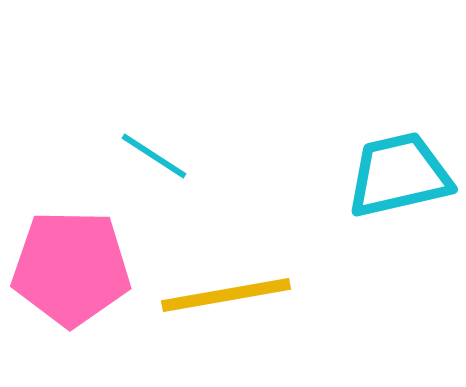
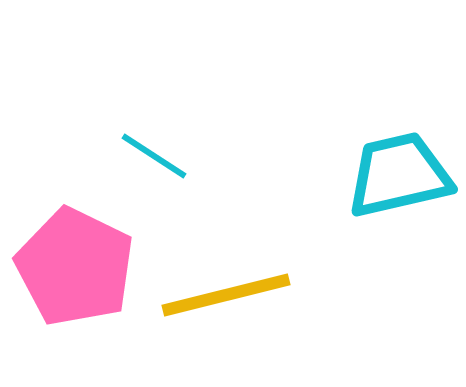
pink pentagon: moved 4 px right, 1 px up; rotated 25 degrees clockwise
yellow line: rotated 4 degrees counterclockwise
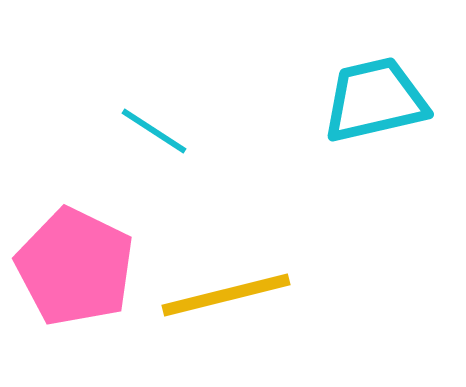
cyan line: moved 25 px up
cyan trapezoid: moved 24 px left, 75 px up
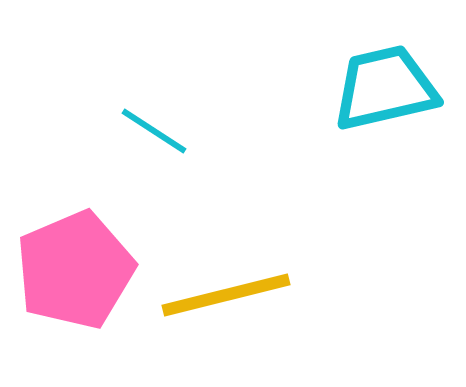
cyan trapezoid: moved 10 px right, 12 px up
pink pentagon: moved 3 px down; rotated 23 degrees clockwise
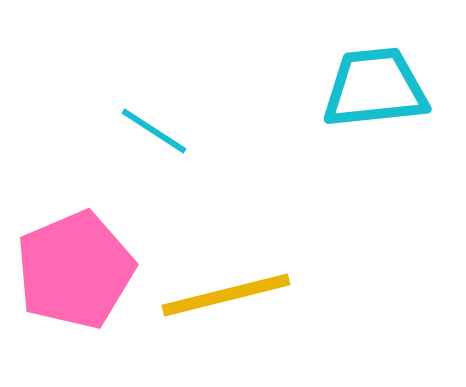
cyan trapezoid: moved 10 px left; rotated 7 degrees clockwise
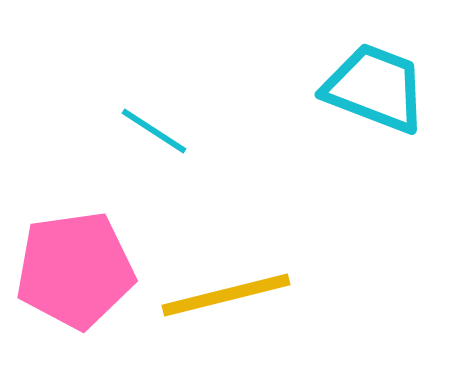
cyan trapezoid: rotated 27 degrees clockwise
pink pentagon: rotated 15 degrees clockwise
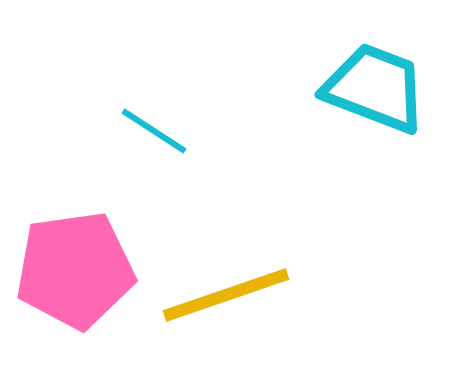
yellow line: rotated 5 degrees counterclockwise
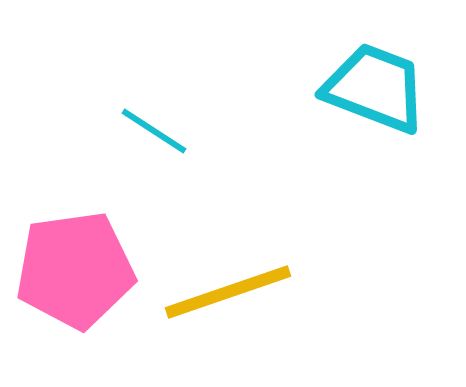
yellow line: moved 2 px right, 3 px up
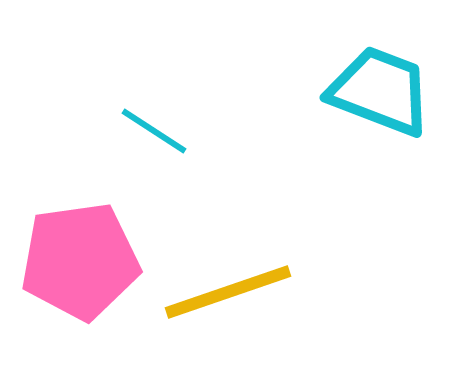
cyan trapezoid: moved 5 px right, 3 px down
pink pentagon: moved 5 px right, 9 px up
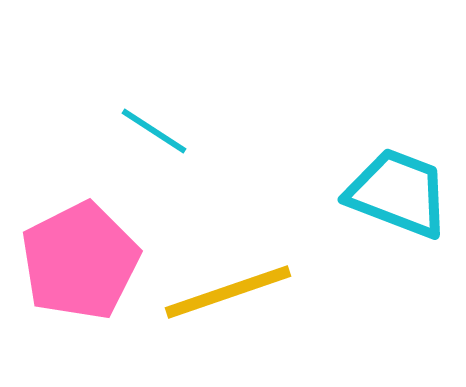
cyan trapezoid: moved 18 px right, 102 px down
pink pentagon: rotated 19 degrees counterclockwise
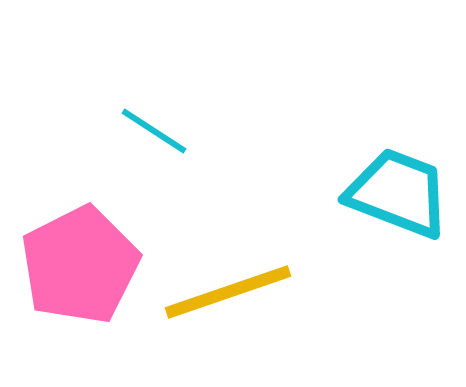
pink pentagon: moved 4 px down
